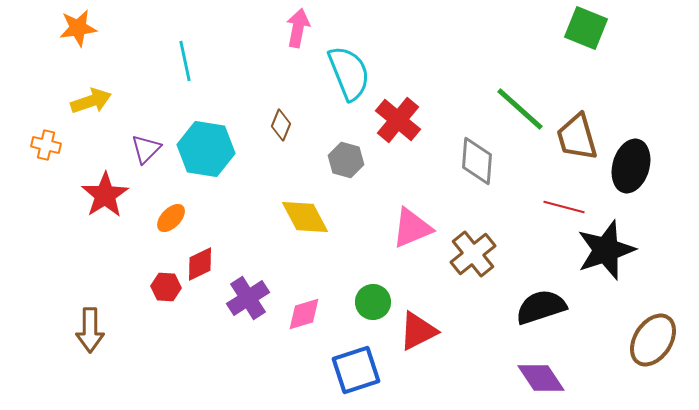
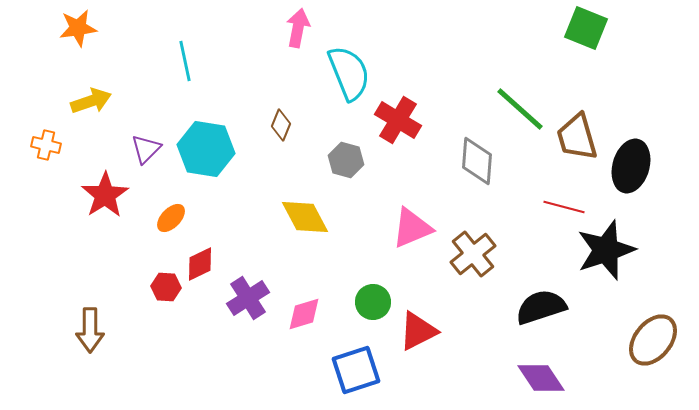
red cross: rotated 9 degrees counterclockwise
brown ellipse: rotated 6 degrees clockwise
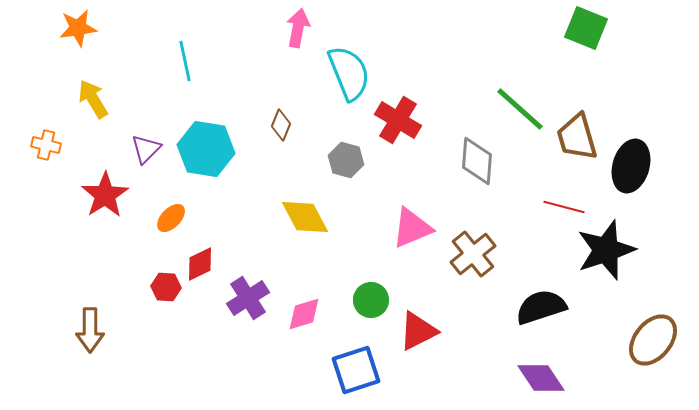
yellow arrow: moved 2 px right, 2 px up; rotated 102 degrees counterclockwise
green circle: moved 2 px left, 2 px up
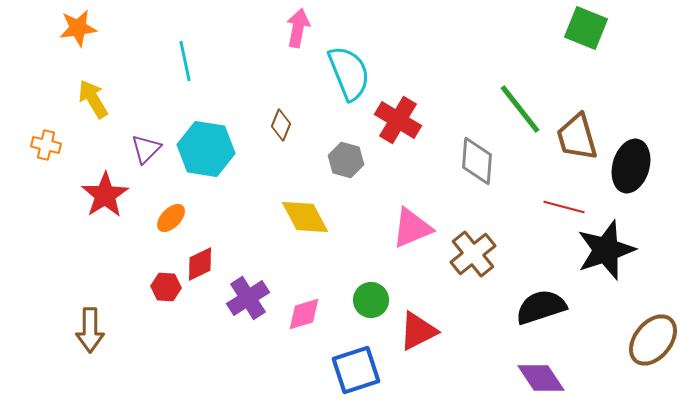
green line: rotated 10 degrees clockwise
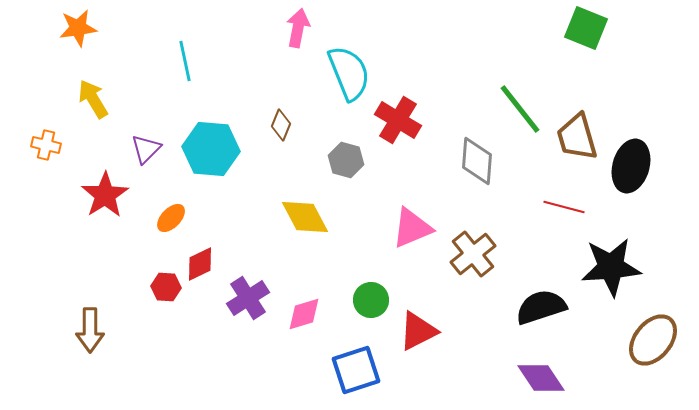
cyan hexagon: moved 5 px right; rotated 4 degrees counterclockwise
black star: moved 5 px right, 17 px down; rotated 14 degrees clockwise
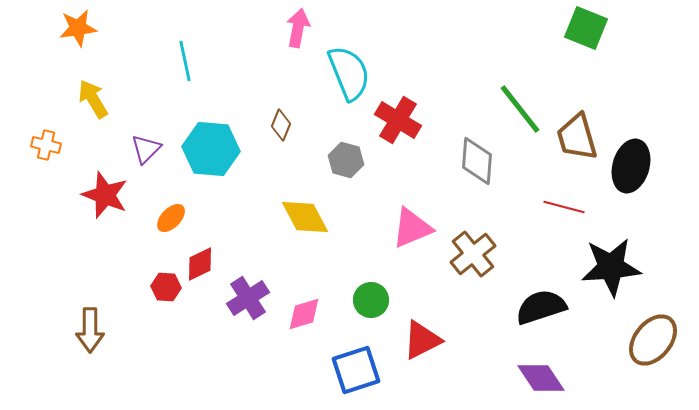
red star: rotated 18 degrees counterclockwise
red triangle: moved 4 px right, 9 px down
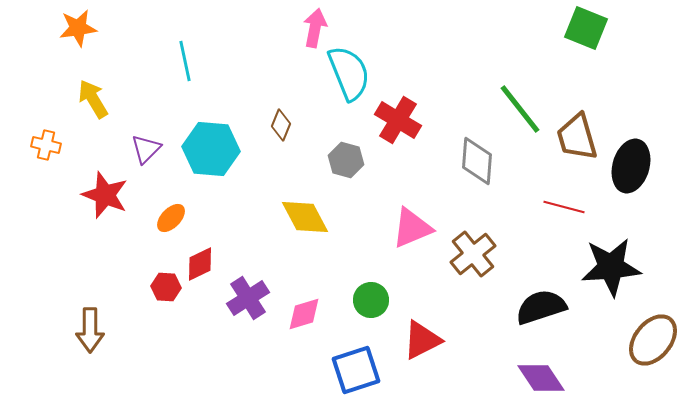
pink arrow: moved 17 px right
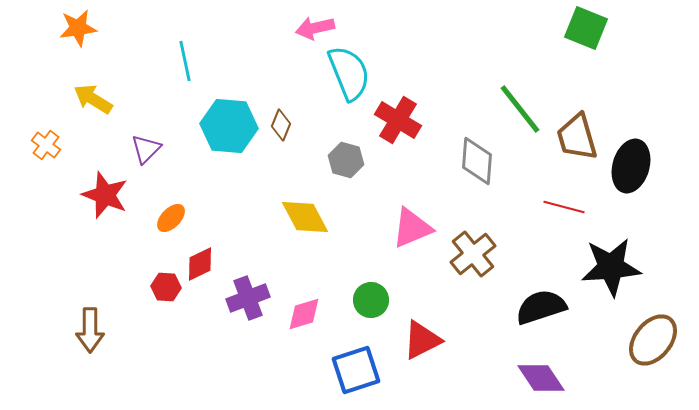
pink arrow: rotated 114 degrees counterclockwise
yellow arrow: rotated 27 degrees counterclockwise
orange cross: rotated 24 degrees clockwise
cyan hexagon: moved 18 px right, 23 px up
purple cross: rotated 12 degrees clockwise
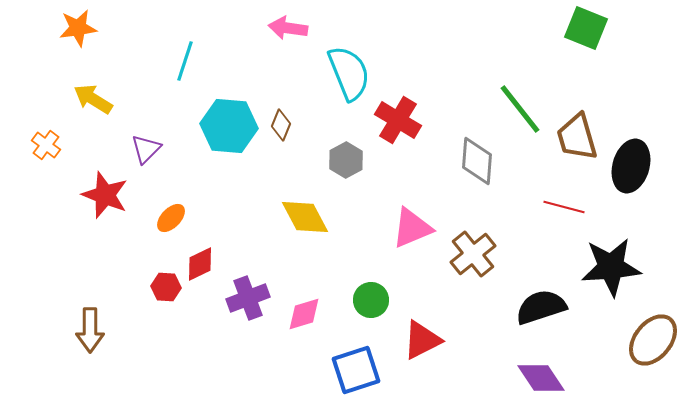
pink arrow: moved 27 px left; rotated 21 degrees clockwise
cyan line: rotated 30 degrees clockwise
gray hexagon: rotated 16 degrees clockwise
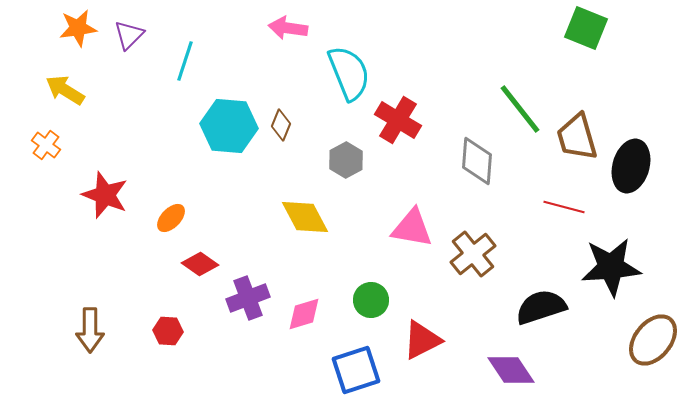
yellow arrow: moved 28 px left, 9 px up
purple triangle: moved 17 px left, 114 px up
pink triangle: rotated 33 degrees clockwise
red diamond: rotated 60 degrees clockwise
red hexagon: moved 2 px right, 44 px down
purple diamond: moved 30 px left, 8 px up
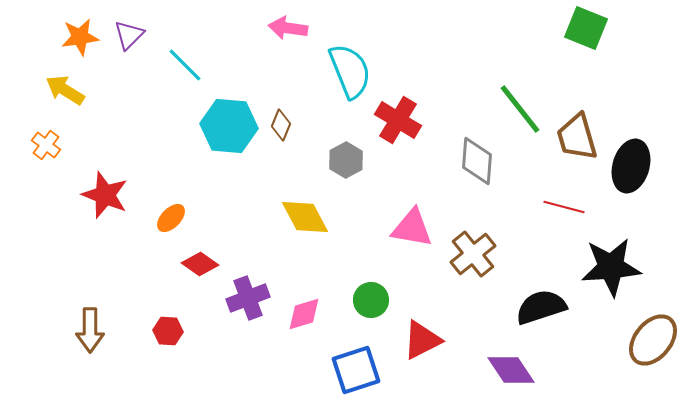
orange star: moved 2 px right, 9 px down
cyan line: moved 4 px down; rotated 63 degrees counterclockwise
cyan semicircle: moved 1 px right, 2 px up
